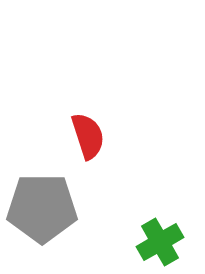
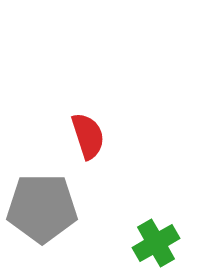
green cross: moved 4 px left, 1 px down
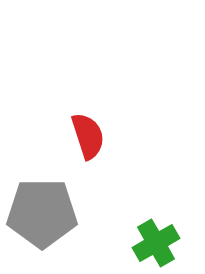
gray pentagon: moved 5 px down
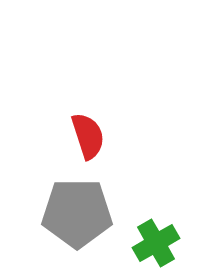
gray pentagon: moved 35 px right
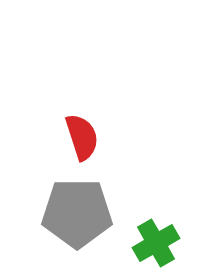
red semicircle: moved 6 px left, 1 px down
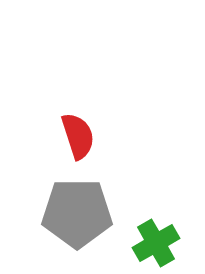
red semicircle: moved 4 px left, 1 px up
